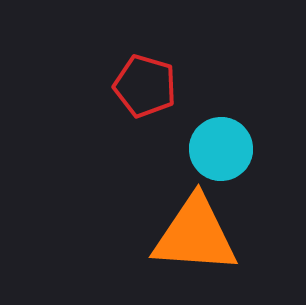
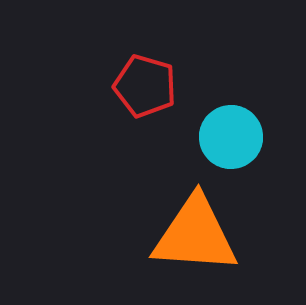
cyan circle: moved 10 px right, 12 px up
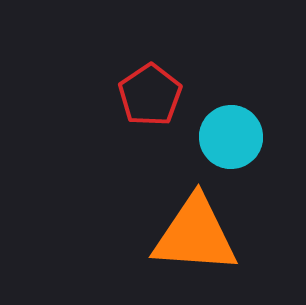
red pentagon: moved 5 px right, 9 px down; rotated 22 degrees clockwise
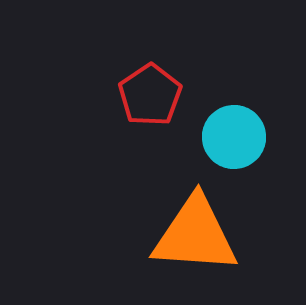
cyan circle: moved 3 px right
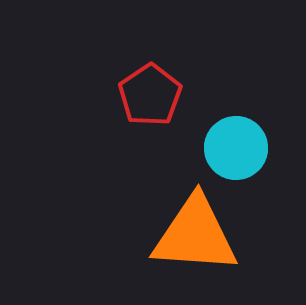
cyan circle: moved 2 px right, 11 px down
